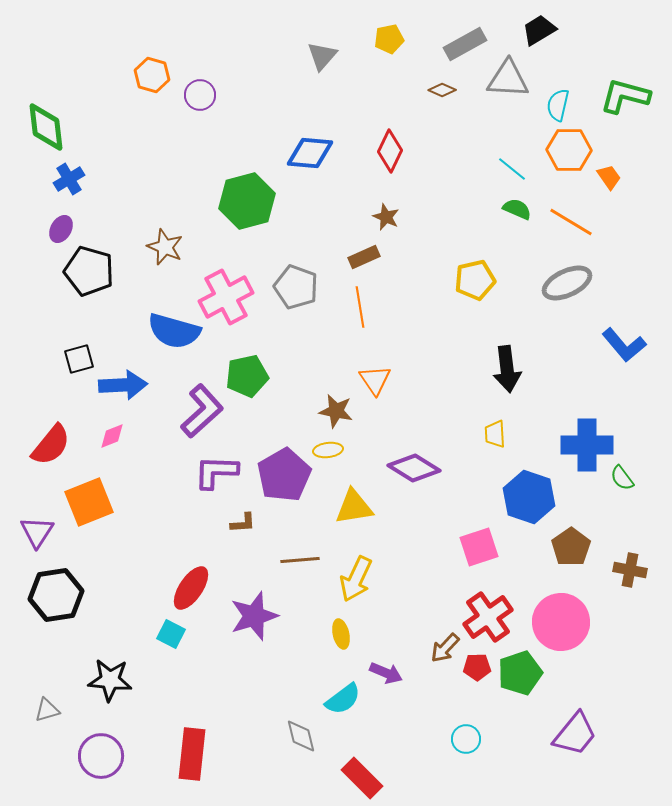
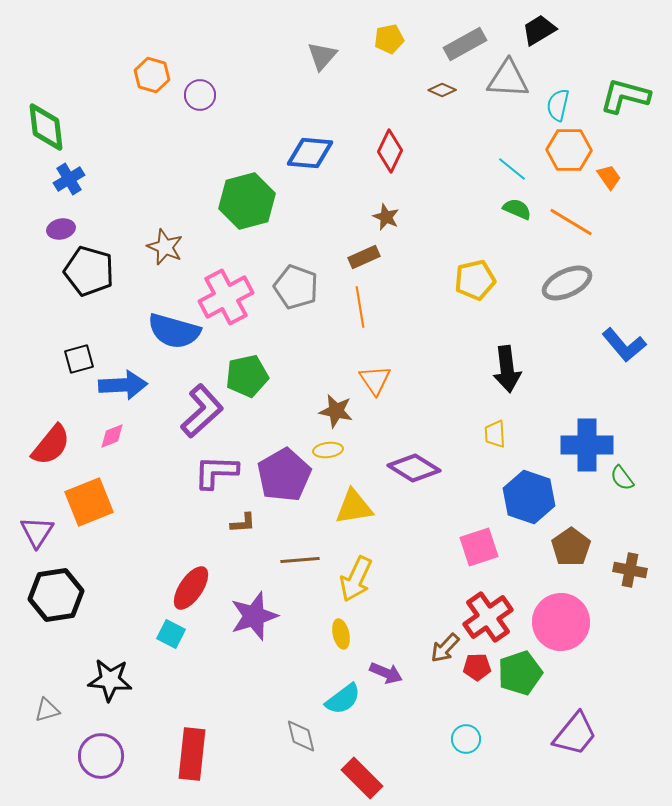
purple ellipse at (61, 229): rotated 48 degrees clockwise
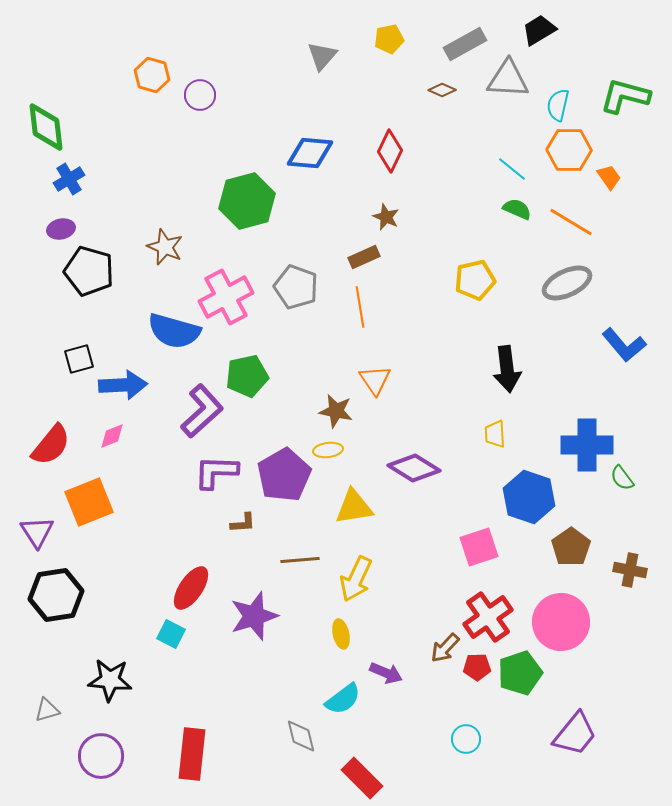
purple triangle at (37, 532): rotated 6 degrees counterclockwise
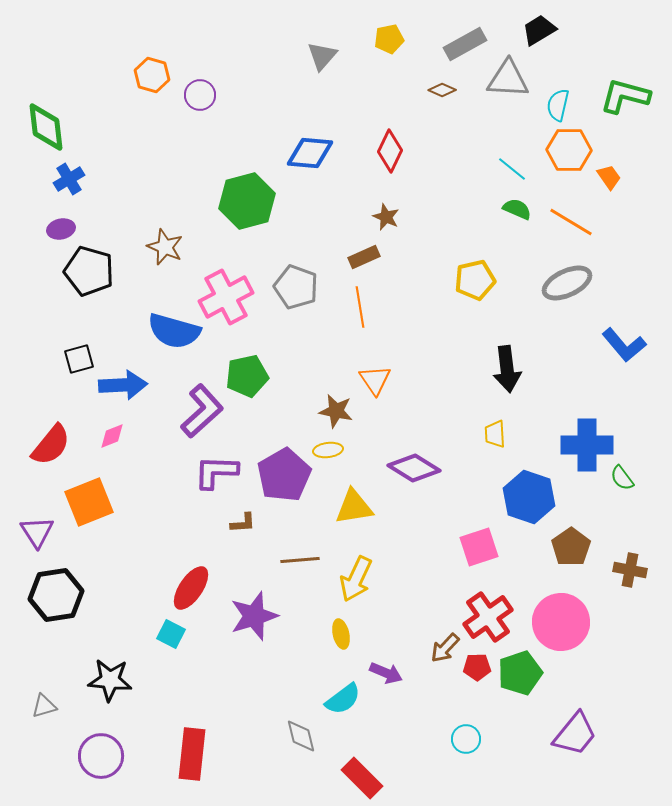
gray triangle at (47, 710): moved 3 px left, 4 px up
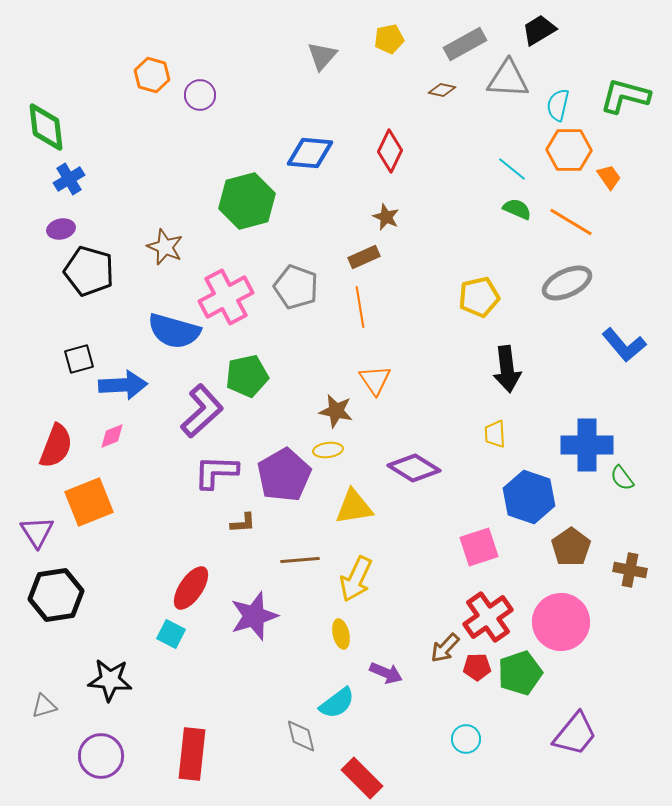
brown diamond at (442, 90): rotated 12 degrees counterclockwise
yellow pentagon at (475, 280): moved 4 px right, 17 px down
red semicircle at (51, 445): moved 5 px right, 1 px down; rotated 18 degrees counterclockwise
cyan semicircle at (343, 699): moved 6 px left, 4 px down
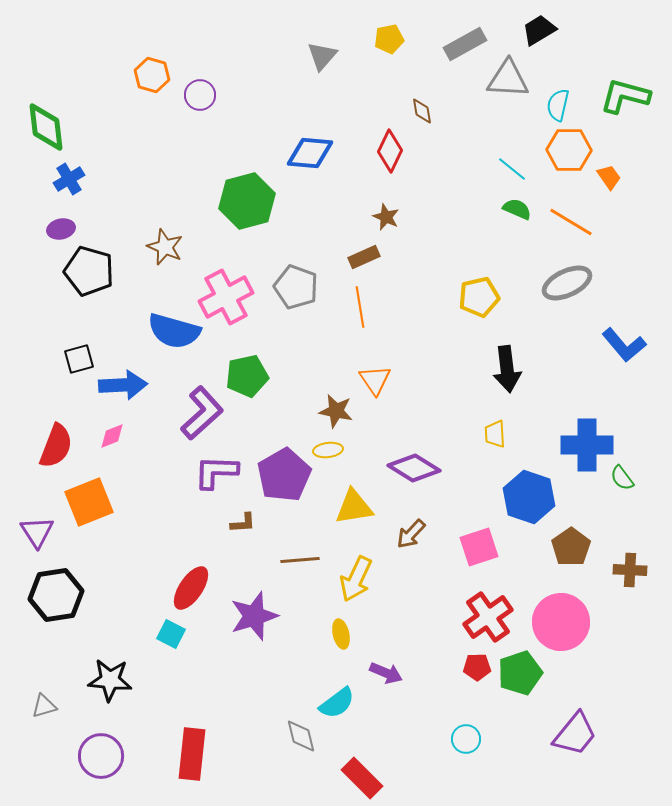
brown diamond at (442, 90): moved 20 px left, 21 px down; rotated 68 degrees clockwise
purple L-shape at (202, 411): moved 2 px down
brown cross at (630, 570): rotated 8 degrees counterclockwise
brown arrow at (445, 648): moved 34 px left, 114 px up
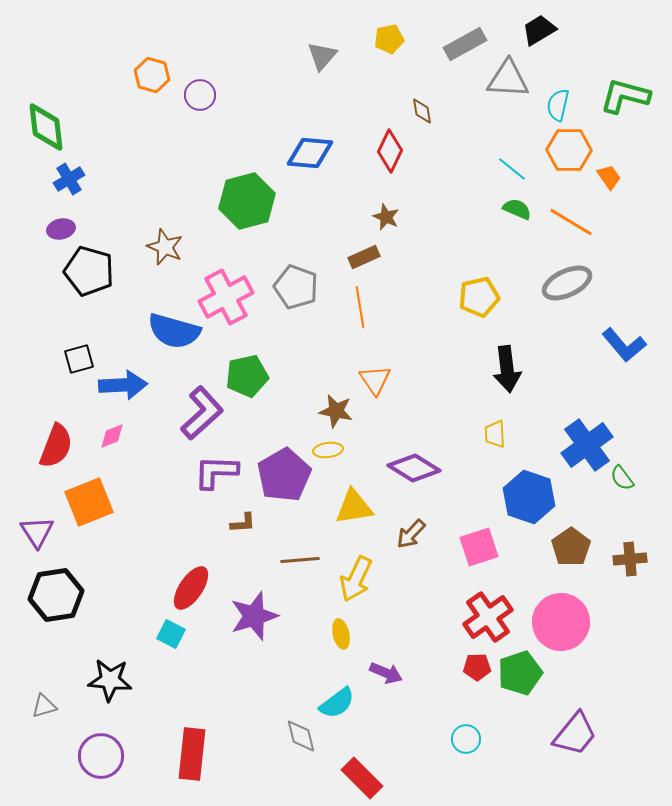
blue cross at (587, 445): rotated 36 degrees counterclockwise
brown cross at (630, 570): moved 11 px up; rotated 8 degrees counterclockwise
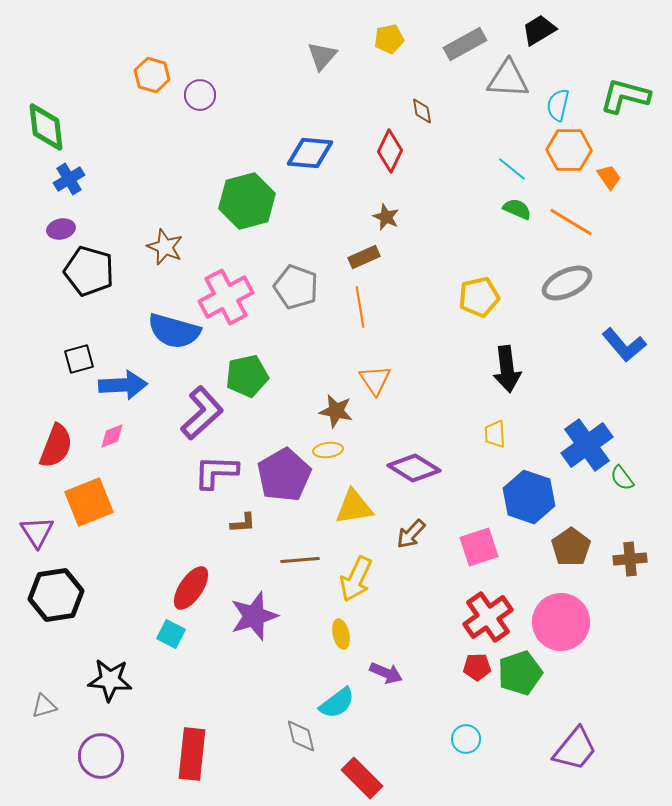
purple trapezoid at (575, 734): moved 15 px down
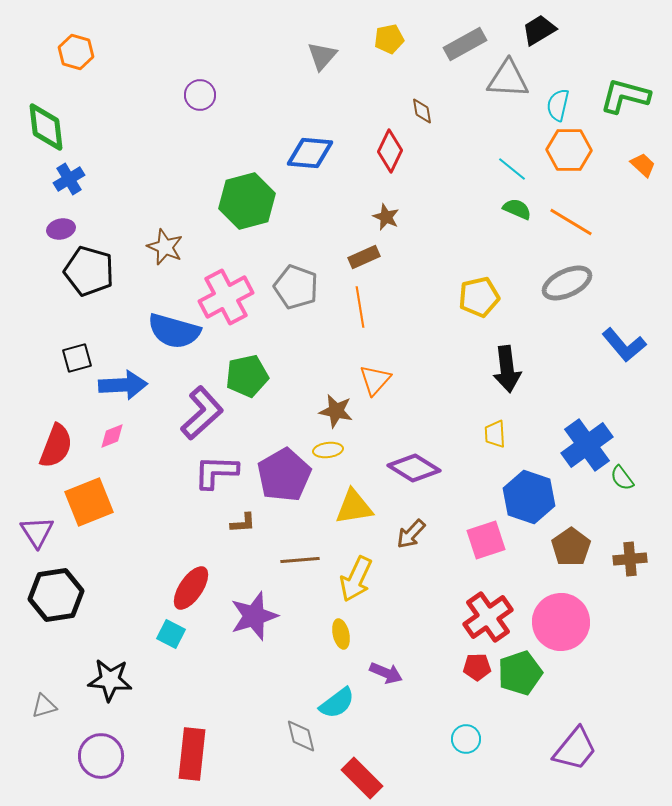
orange hexagon at (152, 75): moved 76 px left, 23 px up
orange trapezoid at (609, 177): moved 34 px right, 12 px up; rotated 12 degrees counterclockwise
black square at (79, 359): moved 2 px left, 1 px up
orange triangle at (375, 380): rotated 16 degrees clockwise
pink square at (479, 547): moved 7 px right, 7 px up
